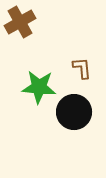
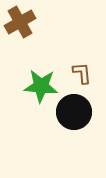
brown L-shape: moved 5 px down
green star: moved 2 px right, 1 px up
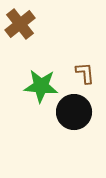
brown cross: moved 2 px down; rotated 8 degrees counterclockwise
brown L-shape: moved 3 px right
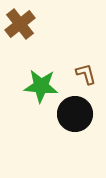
brown L-shape: moved 1 px right, 1 px down; rotated 10 degrees counterclockwise
black circle: moved 1 px right, 2 px down
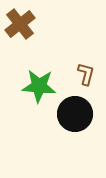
brown L-shape: rotated 30 degrees clockwise
green star: moved 2 px left
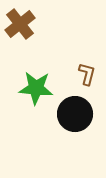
brown L-shape: moved 1 px right
green star: moved 3 px left, 2 px down
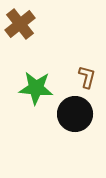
brown L-shape: moved 3 px down
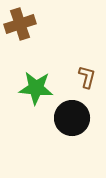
brown cross: rotated 20 degrees clockwise
black circle: moved 3 px left, 4 px down
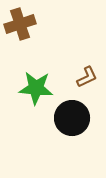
brown L-shape: rotated 50 degrees clockwise
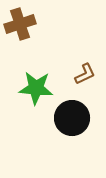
brown L-shape: moved 2 px left, 3 px up
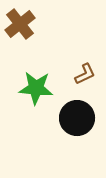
brown cross: rotated 20 degrees counterclockwise
black circle: moved 5 px right
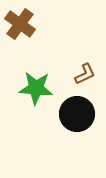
brown cross: rotated 16 degrees counterclockwise
black circle: moved 4 px up
